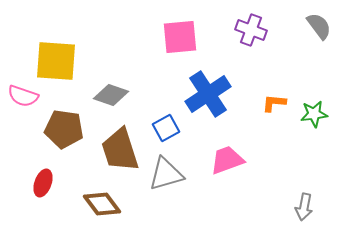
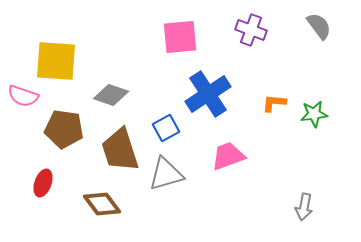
pink trapezoid: moved 1 px right, 4 px up
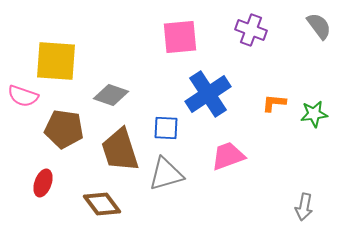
blue square: rotated 32 degrees clockwise
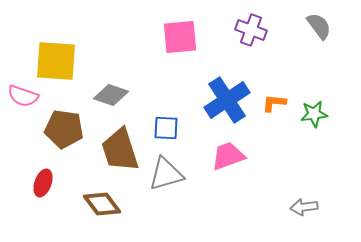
blue cross: moved 19 px right, 6 px down
gray arrow: rotated 72 degrees clockwise
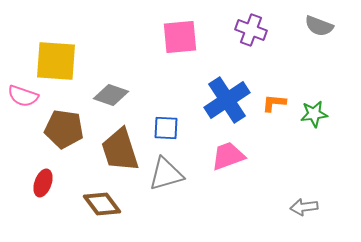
gray semicircle: rotated 148 degrees clockwise
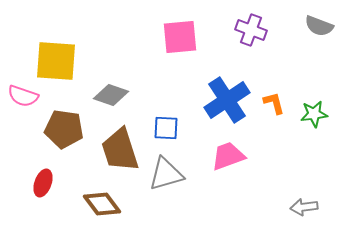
orange L-shape: rotated 70 degrees clockwise
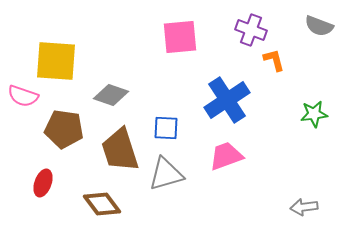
orange L-shape: moved 43 px up
pink trapezoid: moved 2 px left
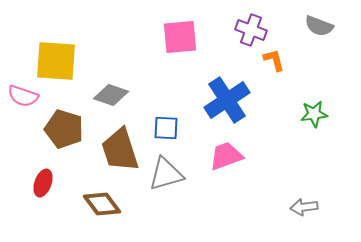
brown pentagon: rotated 9 degrees clockwise
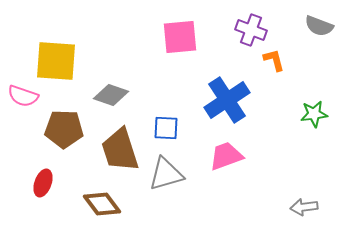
brown pentagon: rotated 15 degrees counterclockwise
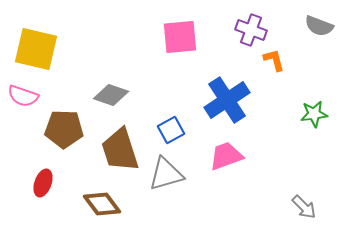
yellow square: moved 20 px left, 12 px up; rotated 9 degrees clockwise
blue square: moved 5 px right, 2 px down; rotated 32 degrees counterclockwise
gray arrow: rotated 128 degrees counterclockwise
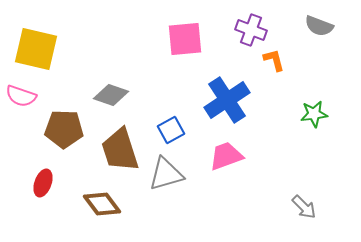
pink square: moved 5 px right, 2 px down
pink semicircle: moved 2 px left
